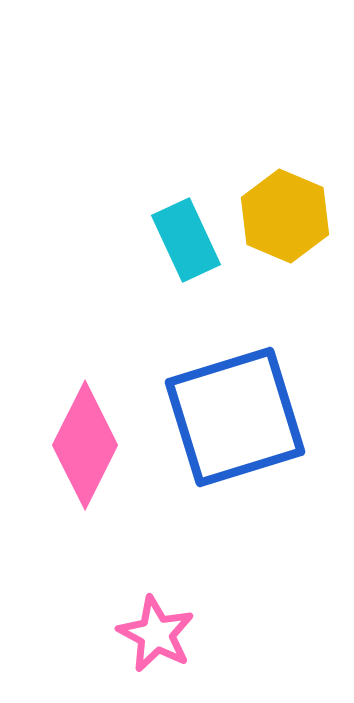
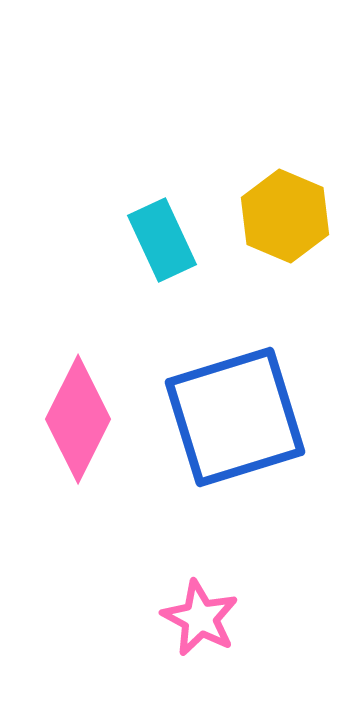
cyan rectangle: moved 24 px left
pink diamond: moved 7 px left, 26 px up
pink star: moved 44 px right, 16 px up
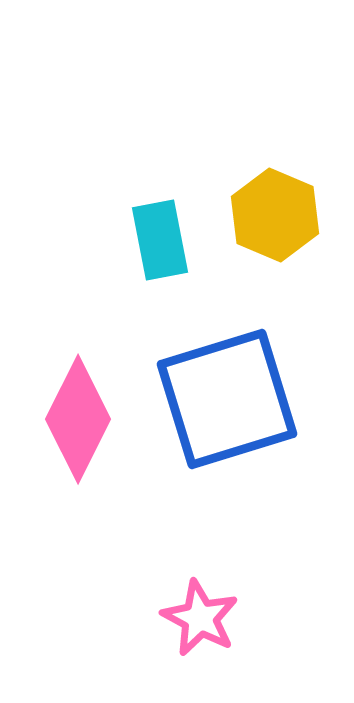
yellow hexagon: moved 10 px left, 1 px up
cyan rectangle: moved 2 px left; rotated 14 degrees clockwise
blue square: moved 8 px left, 18 px up
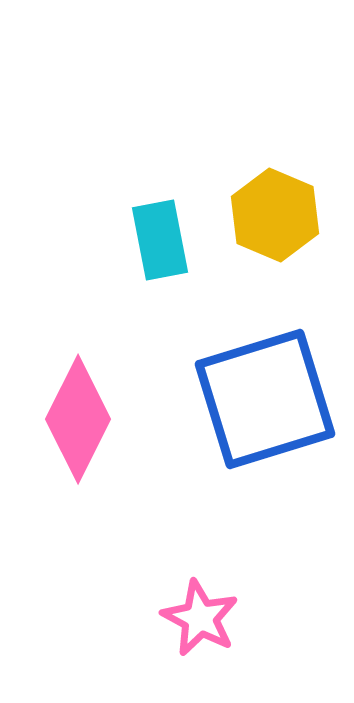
blue square: moved 38 px right
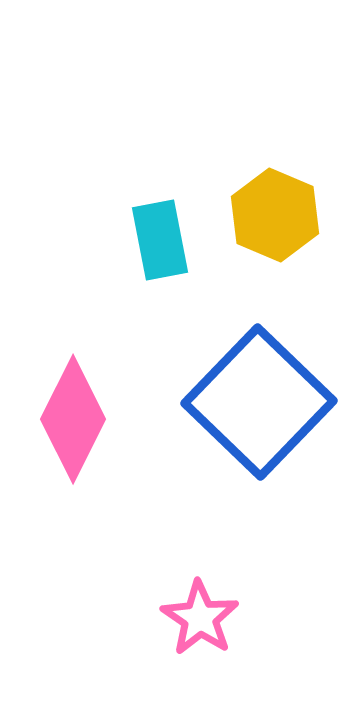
blue square: moved 6 px left, 3 px down; rotated 29 degrees counterclockwise
pink diamond: moved 5 px left
pink star: rotated 6 degrees clockwise
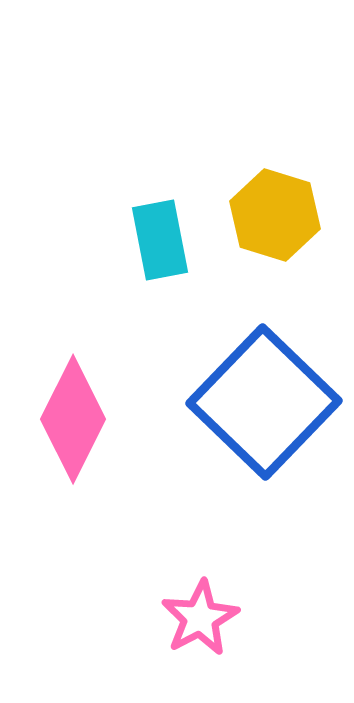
yellow hexagon: rotated 6 degrees counterclockwise
blue square: moved 5 px right
pink star: rotated 10 degrees clockwise
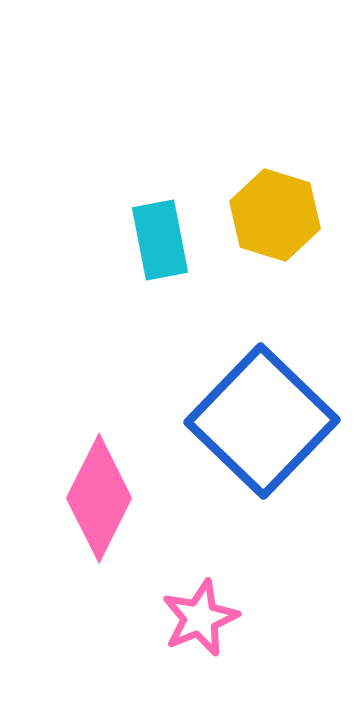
blue square: moved 2 px left, 19 px down
pink diamond: moved 26 px right, 79 px down
pink star: rotated 6 degrees clockwise
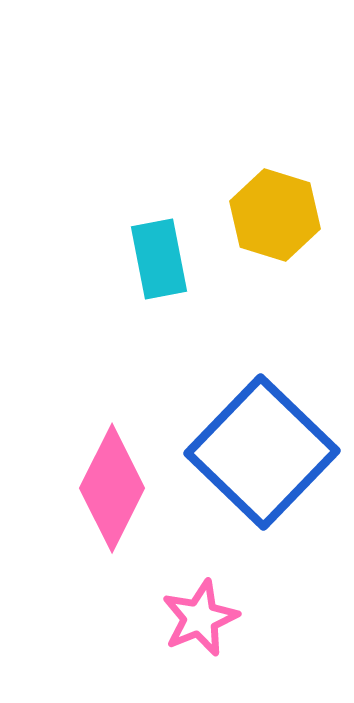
cyan rectangle: moved 1 px left, 19 px down
blue square: moved 31 px down
pink diamond: moved 13 px right, 10 px up
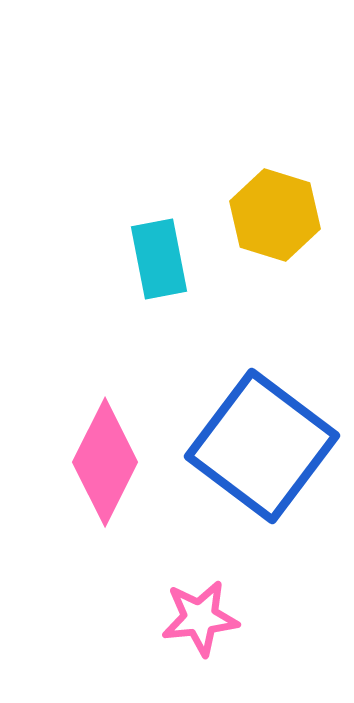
blue square: moved 6 px up; rotated 7 degrees counterclockwise
pink diamond: moved 7 px left, 26 px up
pink star: rotated 16 degrees clockwise
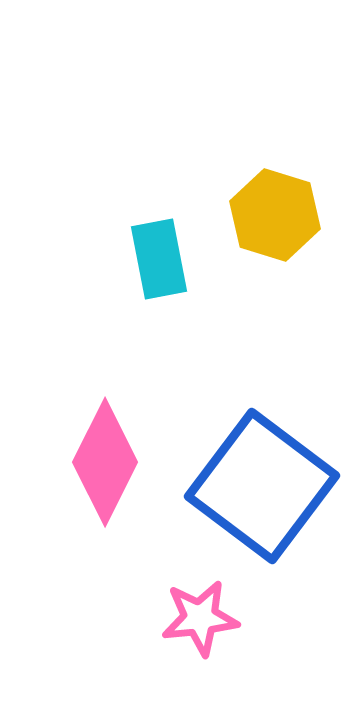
blue square: moved 40 px down
